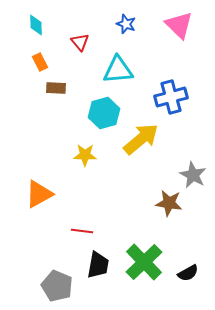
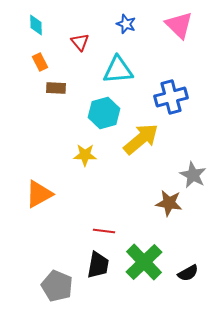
red line: moved 22 px right
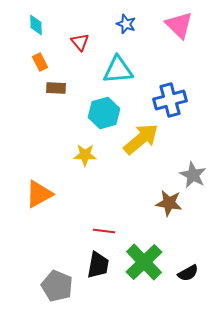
blue cross: moved 1 px left, 3 px down
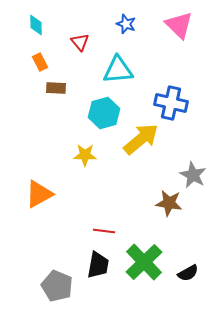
blue cross: moved 1 px right, 3 px down; rotated 28 degrees clockwise
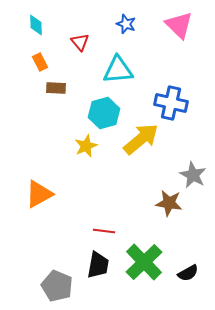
yellow star: moved 1 px right, 9 px up; rotated 25 degrees counterclockwise
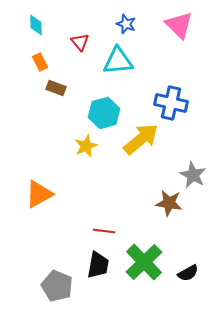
cyan triangle: moved 9 px up
brown rectangle: rotated 18 degrees clockwise
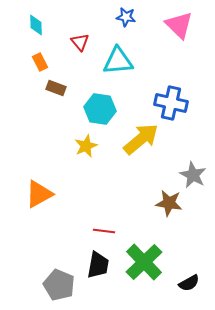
blue star: moved 7 px up; rotated 12 degrees counterclockwise
cyan hexagon: moved 4 px left, 4 px up; rotated 24 degrees clockwise
black semicircle: moved 1 px right, 10 px down
gray pentagon: moved 2 px right, 1 px up
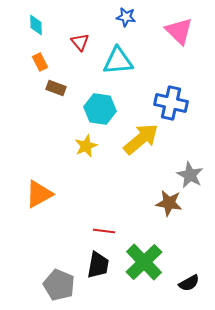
pink triangle: moved 6 px down
gray star: moved 3 px left
